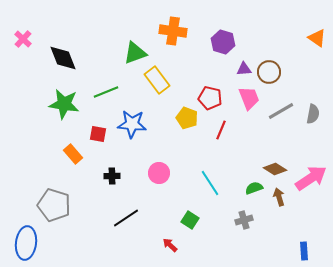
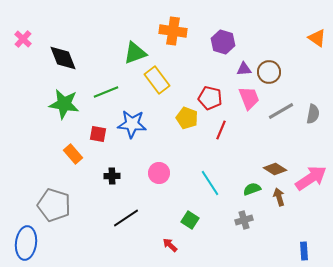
green semicircle: moved 2 px left, 1 px down
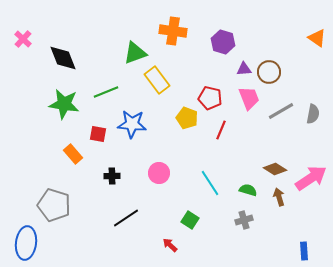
green semicircle: moved 4 px left, 1 px down; rotated 36 degrees clockwise
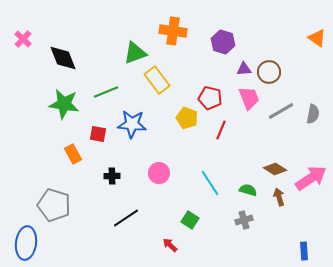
orange rectangle: rotated 12 degrees clockwise
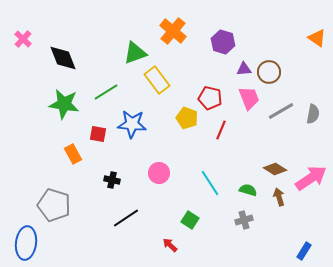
orange cross: rotated 32 degrees clockwise
green line: rotated 10 degrees counterclockwise
black cross: moved 4 px down; rotated 14 degrees clockwise
blue rectangle: rotated 36 degrees clockwise
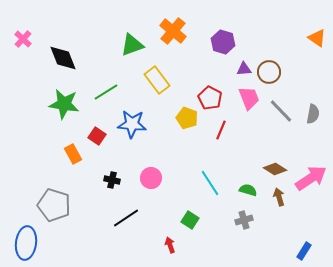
green triangle: moved 3 px left, 8 px up
red pentagon: rotated 15 degrees clockwise
gray line: rotated 76 degrees clockwise
red square: moved 1 px left, 2 px down; rotated 24 degrees clockwise
pink circle: moved 8 px left, 5 px down
red arrow: rotated 28 degrees clockwise
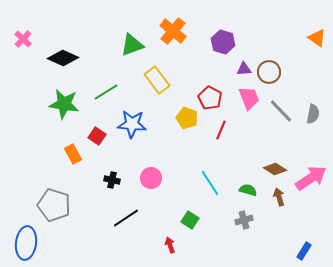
black diamond: rotated 44 degrees counterclockwise
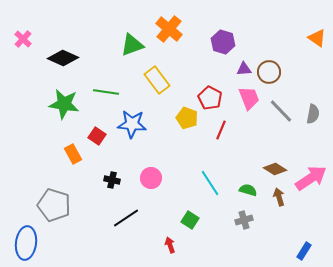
orange cross: moved 4 px left, 2 px up
green line: rotated 40 degrees clockwise
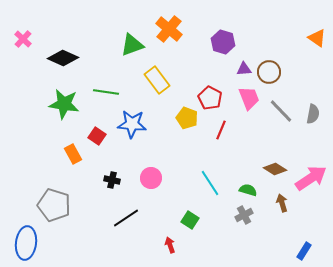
brown arrow: moved 3 px right, 6 px down
gray cross: moved 5 px up; rotated 12 degrees counterclockwise
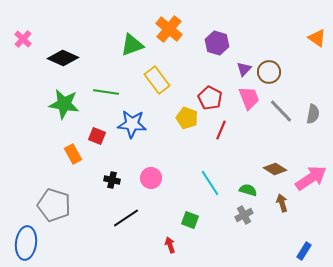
purple hexagon: moved 6 px left, 1 px down
purple triangle: rotated 42 degrees counterclockwise
red square: rotated 12 degrees counterclockwise
green square: rotated 12 degrees counterclockwise
